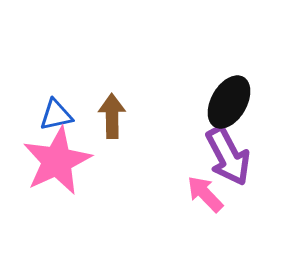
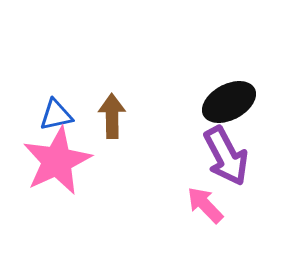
black ellipse: rotated 32 degrees clockwise
purple arrow: moved 2 px left
pink arrow: moved 11 px down
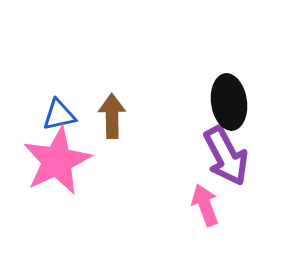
black ellipse: rotated 70 degrees counterclockwise
blue triangle: moved 3 px right
pink arrow: rotated 24 degrees clockwise
